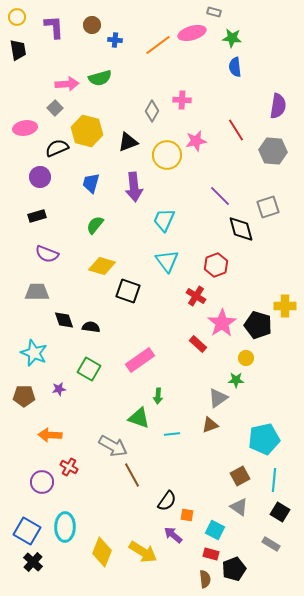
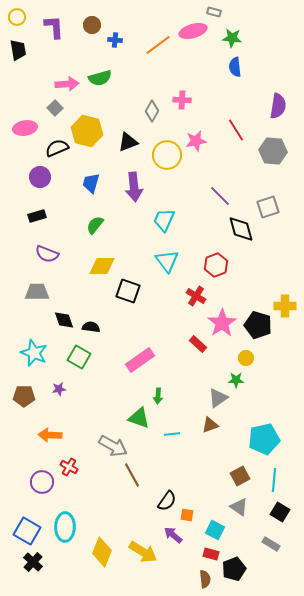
pink ellipse at (192, 33): moved 1 px right, 2 px up
yellow diamond at (102, 266): rotated 16 degrees counterclockwise
green square at (89, 369): moved 10 px left, 12 px up
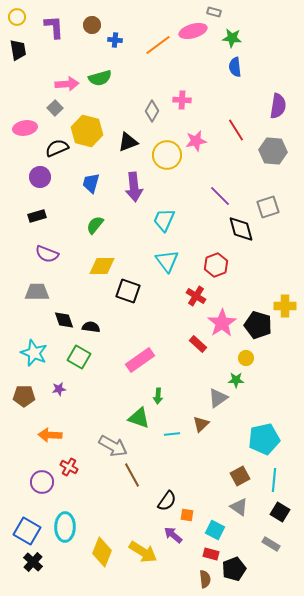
brown triangle at (210, 425): moved 9 px left, 1 px up; rotated 24 degrees counterclockwise
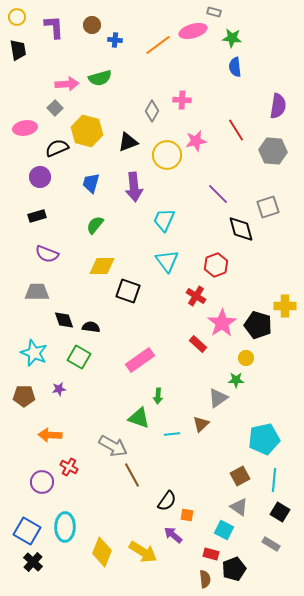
purple line at (220, 196): moved 2 px left, 2 px up
cyan square at (215, 530): moved 9 px right
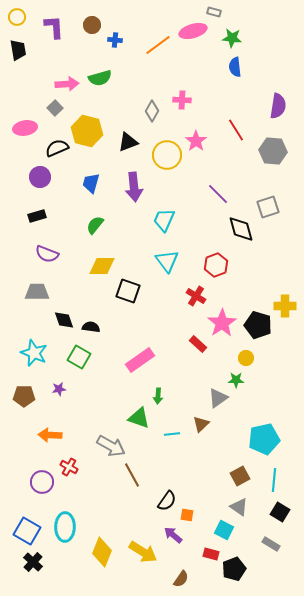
pink star at (196, 141): rotated 25 degrees counterclockwise
gray arrow at (113, 446): moved 2 px left
brown semicircle at (205, 579): moved 24 px left; rotated 42 degrees clockwise
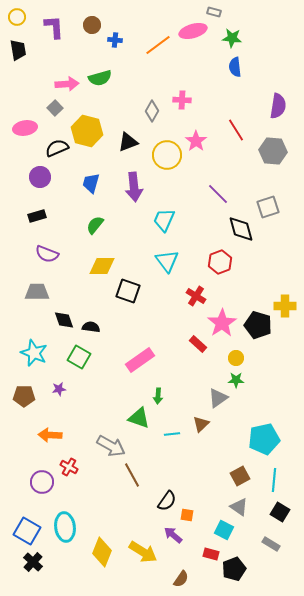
red hexagon at (216, 265): moved 4 px right, 3 px up
yellow circle at (246, 358): moved 10 px left
cyan ellipse at (65, 527): rotated 8 degrees counterclockwise
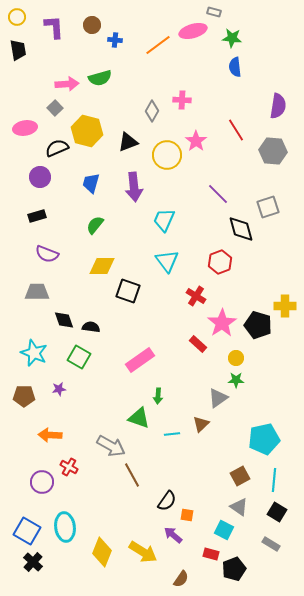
black square at (280, 512): moved 3 px left
